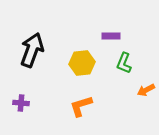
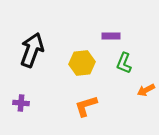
orange L-shape: moved 5 px right
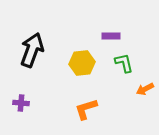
green L-shape: rotated 145 degrees clockwise
orange arrow: moved 1 px left, 1 px up
orange L-shape: moved 3 px down
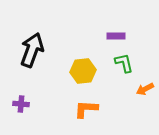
purple rectangle: moved 5 px right
yellow hexagon: moved 1 px right, 8 px down
purple cross: moved 1 px down
orange L-shape: rotated 20 degrees clockwise
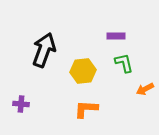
black arrow: moved 12 px right
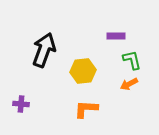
green L-shape: moved 8 px right, 3 px up
orange arrow: moved 16 px left, 5 px up
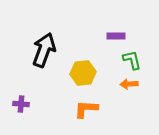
yellow hexagon: moved 2 px down
orange arrow: rotated 24 degrees clockwise
